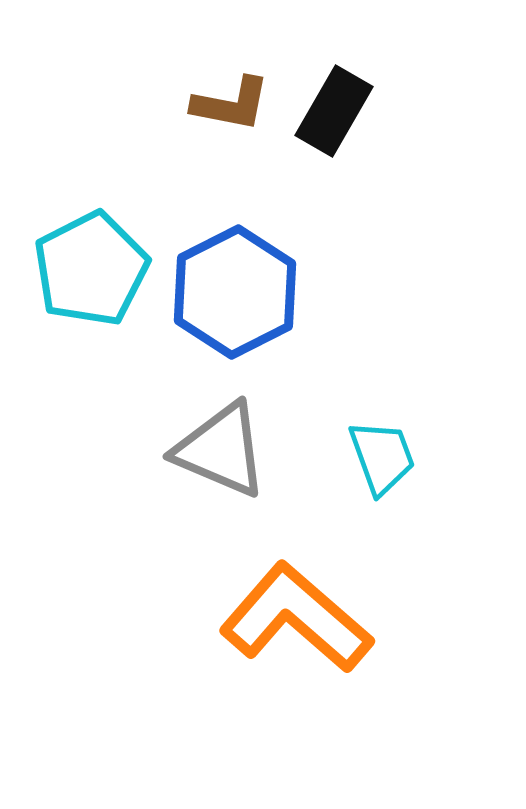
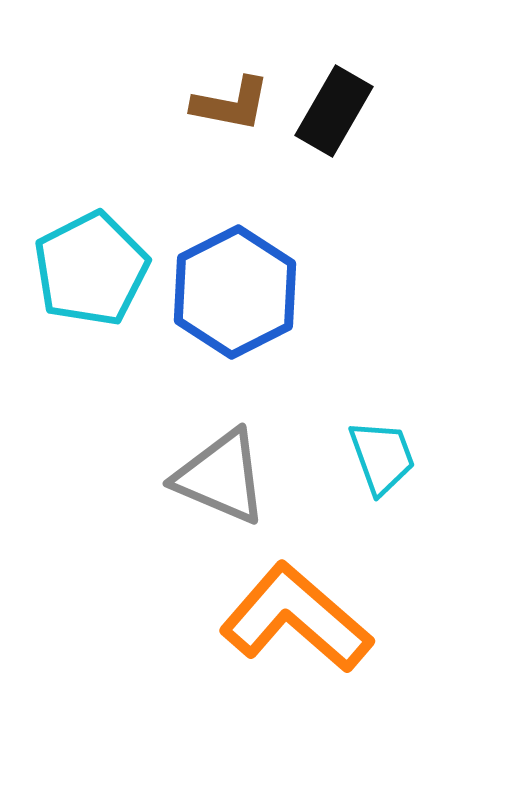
gray triangle: moved 27 px down
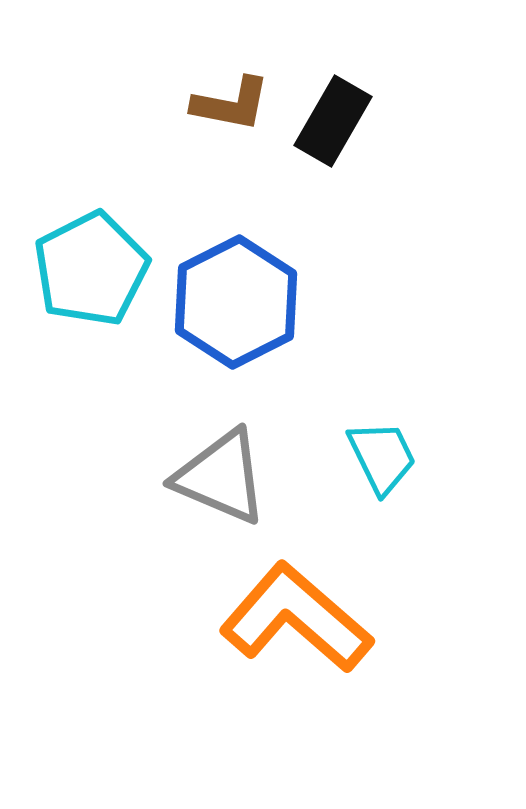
black rectangle: moved 1 px left, 10 px down
blue hexagon: moved 1 px right, 10 px down
cyan trapezoid: rotated 6 degrees counterclockwise
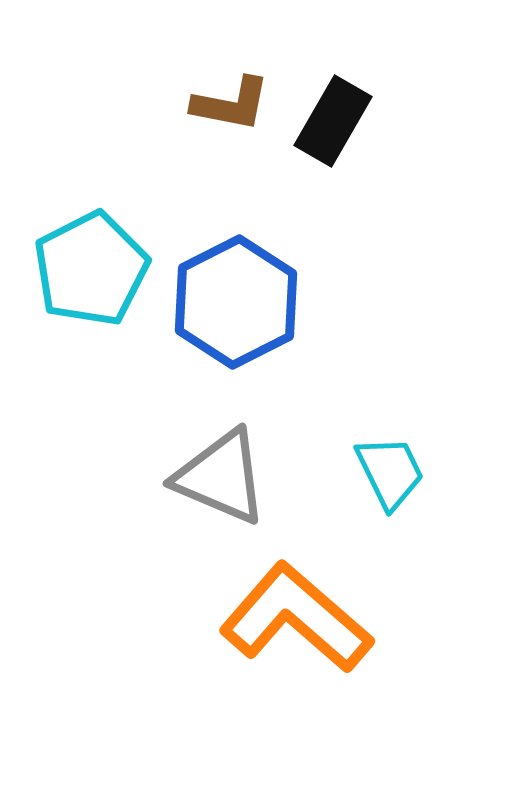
cyan trapezoid: moved 8 px right, 15 px down
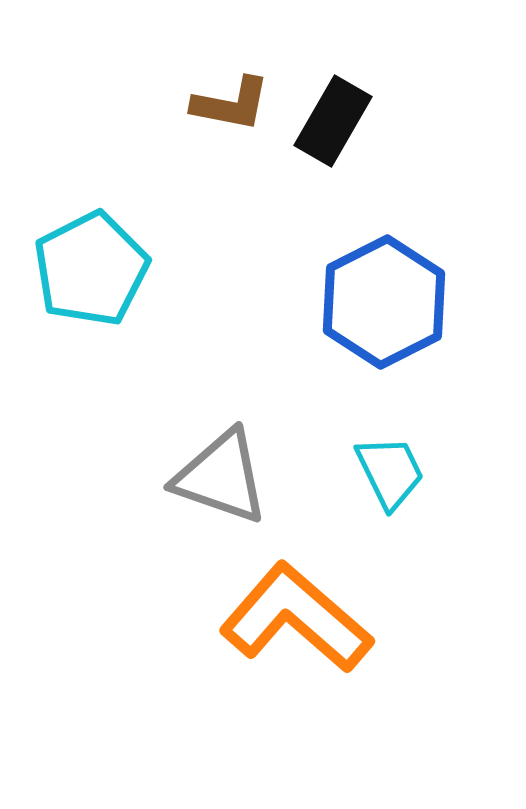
blue hexagon: moved 148 px right
gray triangle: rotated 4 degrees counterclockwise
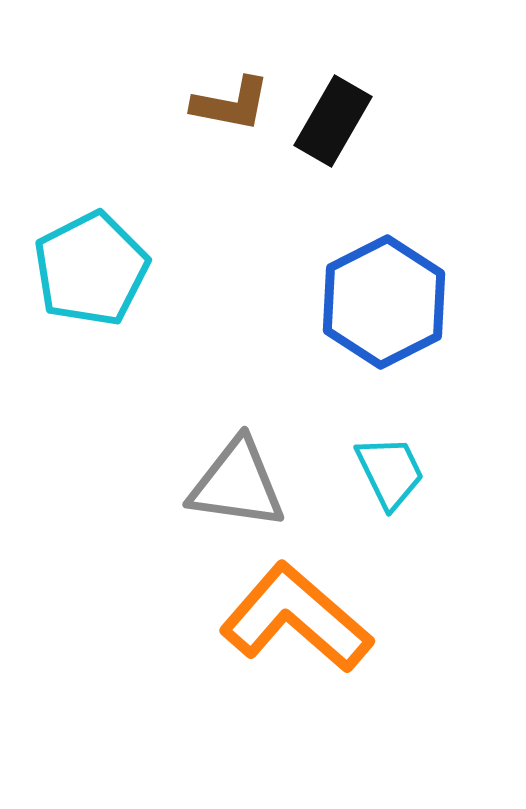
gray triangle: moved 16 px right, 7 px down; rotated 11 degrees counterclockwise
